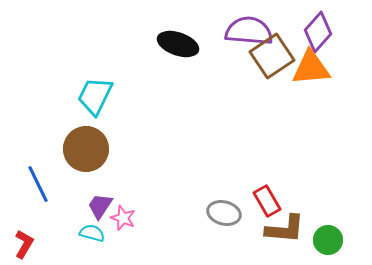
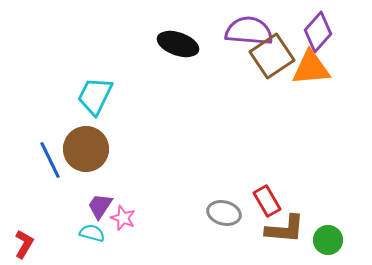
blue line: moved 12 px right, 24 px up
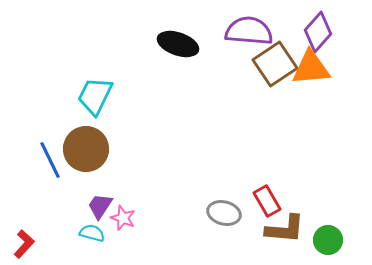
brown square: moved 3 px right, 8 px down
red L-shape: rotated 12 degrees clockwise
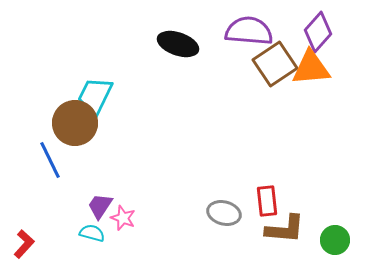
brown circle: moved 11 px left, 26 px up
red rectangle: rotated 24 degrees clockwise
green circle: moved 7 px right
